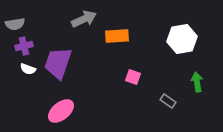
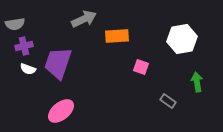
pink square: moved 8 px right, 10 px up
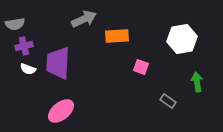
purple trapezoid: rotated 16 degrees counterclockwise
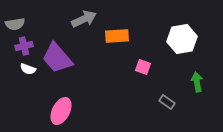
purple trapezoid: moved 1 px left, 5 px up; rotated 44 degrees counterclockwise
pink square: moved 2 px right
gray rectangle: moved 1 px left, 1 px down
pink ellipse: rotated 24 degrees counterclockwise
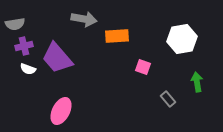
gray arrow: rotated 35 degrees clockwise
gray rectangle: moved 1 px right, 3 px up; rotated 14 degrees clockwise
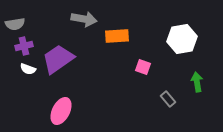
purple trapezoid: moved 1 px right, 1 px down; rotated 96 degrees clockwise
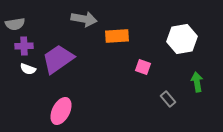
purple cross: rotated 12 degrees clockwise
